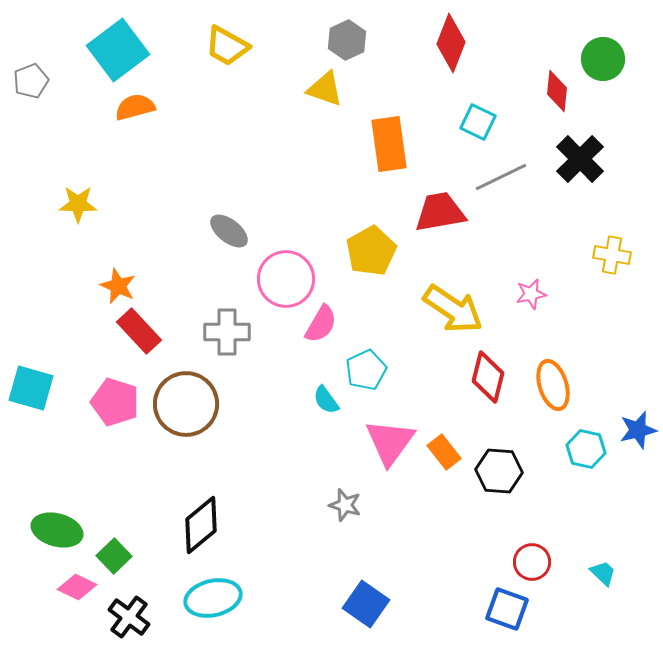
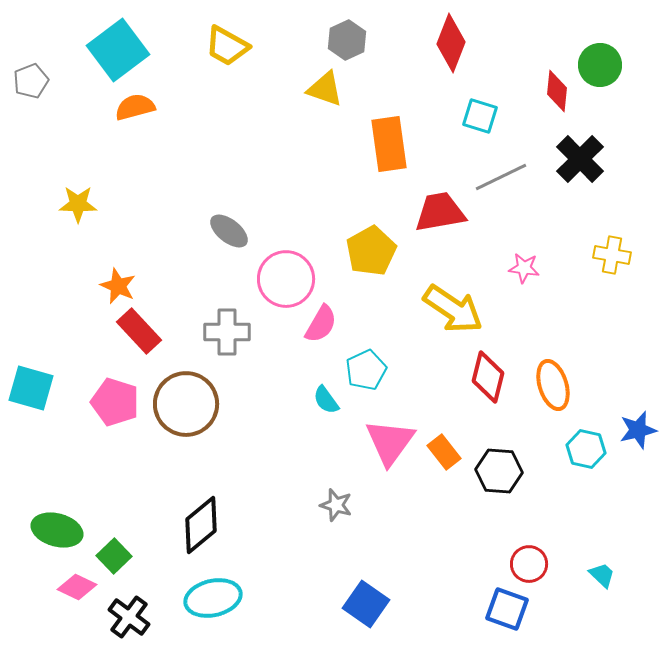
green circle at (603, 59): moved 3 px left, 6 px down
cyan square at (478, 122): moved 2 px right, 6 px up; rotated 9 degrees counterclockwise
pink star at (531, 294): moved 7 px left, 26 px up; rotated 20 degrees clockwise
gray star at (345, 505): moved 9 px left
red circle at (532, 562): moved 3 px left, 2 px down
cyan trapezoid at (603, 573): moved 1 px left, 2 px down
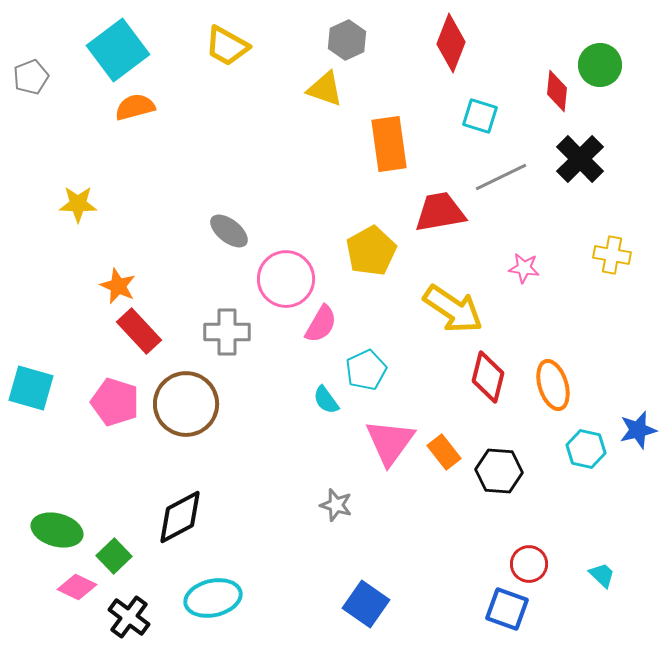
gray pentagon at (31, 81): moved 4 px up
black diamond at (201, 525): moved 21 px left, 8 px up; rotated 12 degrees clockwise
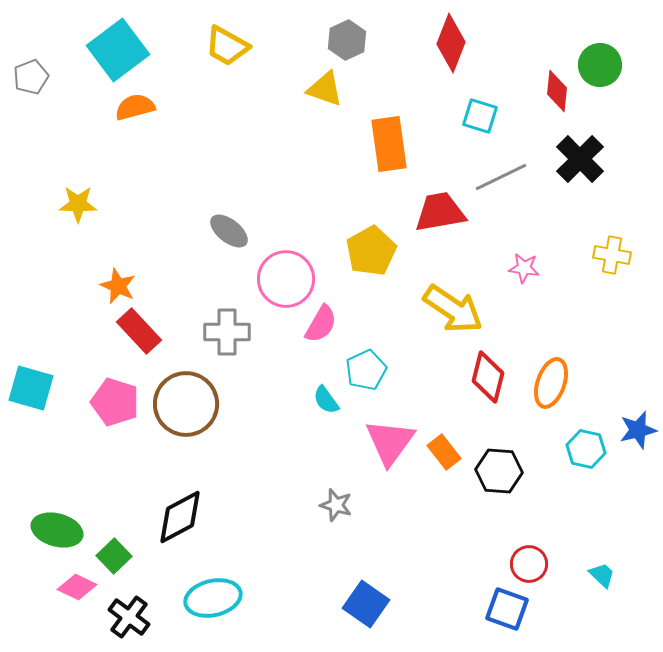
orange ellipse at (553, 385): moved 2 px left, 2 px up; rotated 36 degrees clockwise
